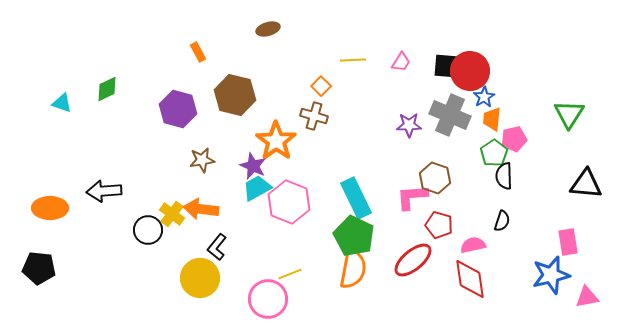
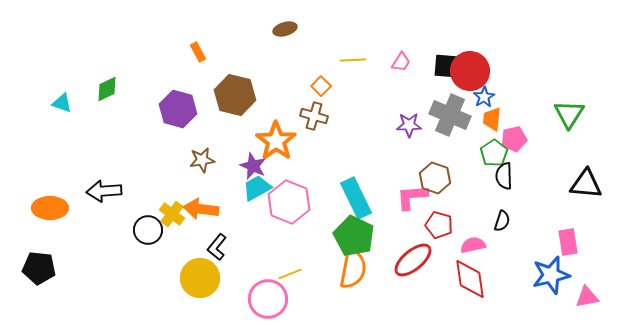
brown ellipse at (268, 29): moved 17 px right
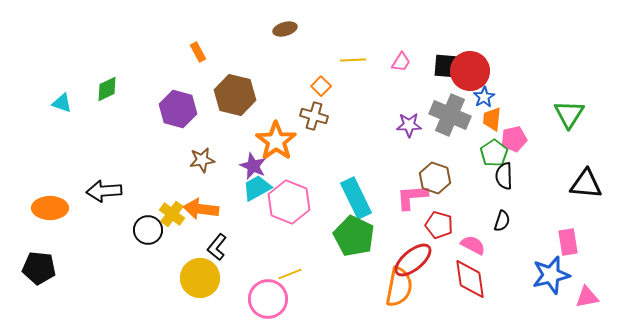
pink semicircle at (473, 245): rotated 40 degrees clockwise
orange semicircle at (353, 269): moved 46 px right, 18 px down
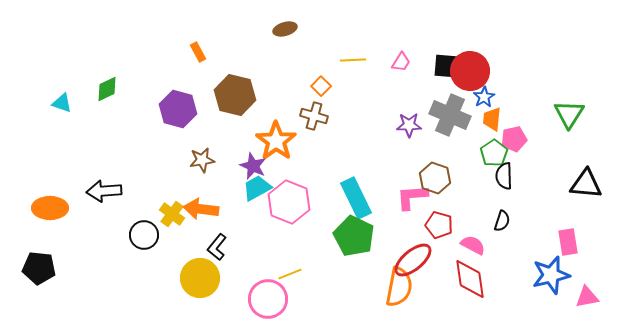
black circle at (148, 230): moved 4 px left, 5 px down
